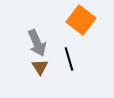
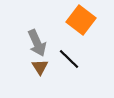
black line: rotated 30 degrees counterclockwise
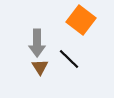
gray arrow: rotated 24 degrees clockwise
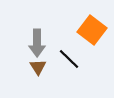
orange square: moved 11 px right, 10 px down
brown triangle: moved 2 px left
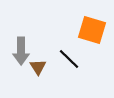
orange square: rotated 20 degrees counterclockwise
gray arrow: moved 16 px left, 8 px down
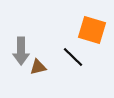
black line: moved 4 px right, 2 px up
brown triangle: rotated 48 degrees clockwise
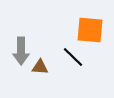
orange square: moved 2 px left; rotated 12 degrees counterclockwise
brown triangle: moved 2 px right; rotated 18 degrees clockwise
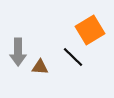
orange square: rotated 36 degrees counterclockwise
gray arrow: moved 3 px left, 1 px down
